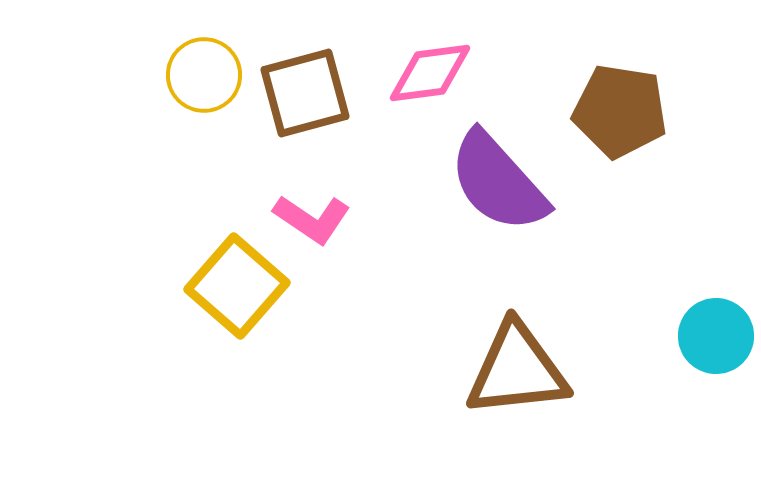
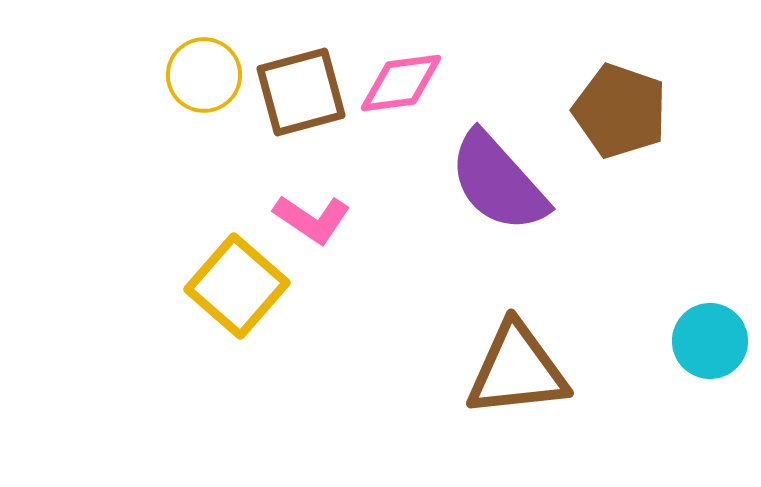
pink diamond: moved 29 px left, 10 px down
brown square: moved 4 px left, 1 px up
brown pentagon: rotated 10 degrees clockwise
cyan circle: moved 6 px left, 5 px down
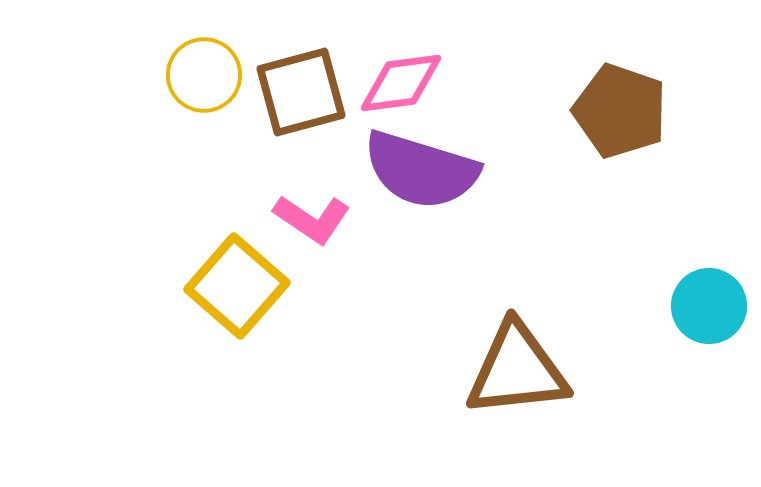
purple semicircle: moved 77 px left, 12 px up; rotated 31 degrees counterclockwise
cyan circle: moved 1 px left, 35 px up
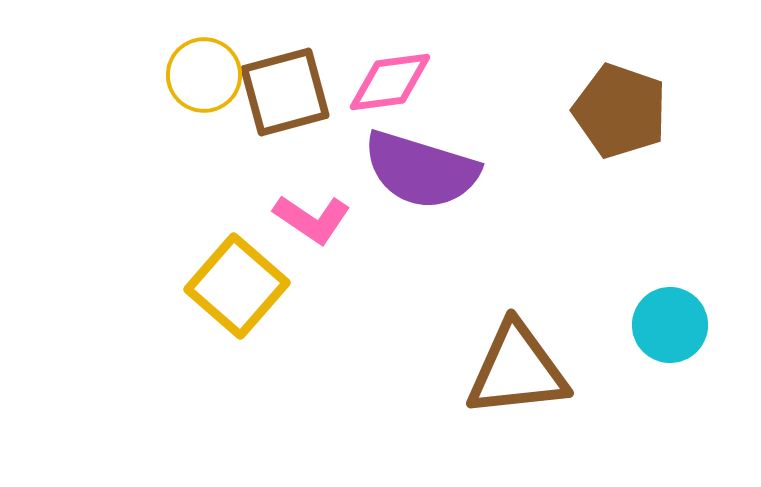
pink diamond: moved 11 px left, 1 px up
brown square: moved 16 px left
cyan circle: moved 39 px left, 19 px down
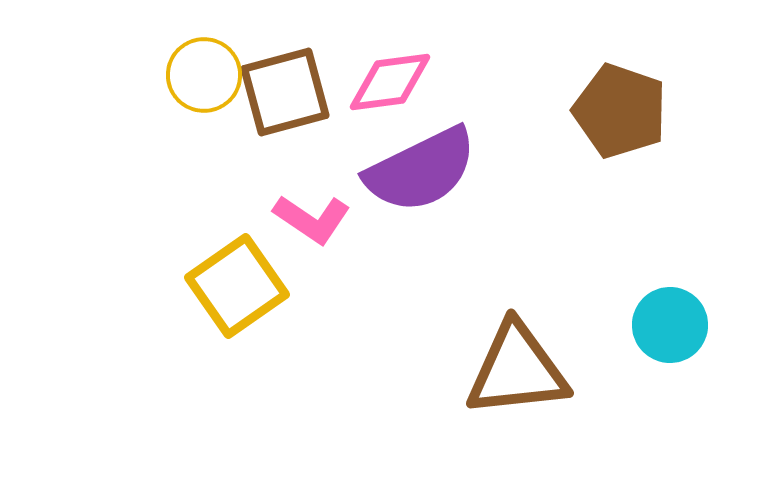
purple semicircle: rotated 43 degrees counterclockwise
yellow square: rotated 14 degrees clockwise
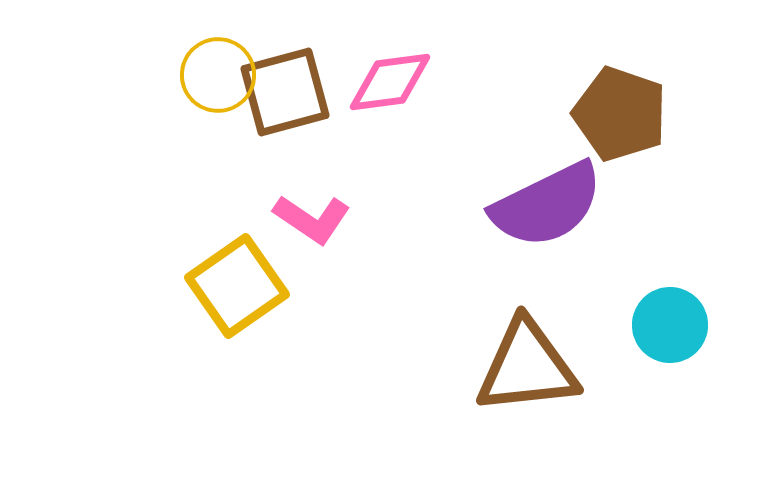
yellow circle: moved 14 px right
brown pentagon: moved 3 px down
purple semicircle: moved 126 px right, 35 px down
brown triangle: moved 10 px right, 3 px up
